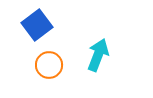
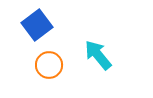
cyan arrow: rotated 60 degrees counterclockwise
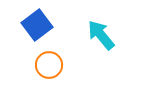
cyan arrow: moved 3 px right, 20 px up
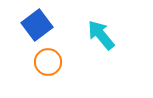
orange circle: moved 1 px left, 3 px up
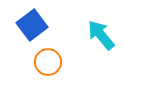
blue square: moved 5 px left
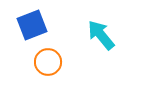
blue square: rotated 16 degrees clockwise
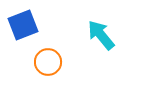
blue square: moved 9 px left
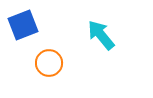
orange circle: moved 1 px right, 1 px down
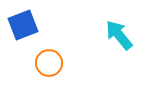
cyan arrow: moved 18 px right
